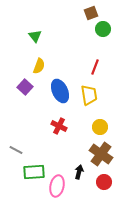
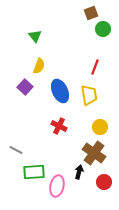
brown cross: moved 7 px left, 1 px up
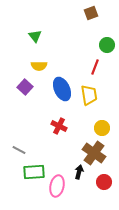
green circle: moved 4 px right, 16 px down
yellow semicircle: rotated 70 degrees clockwise
blue ellipse: moved 2 px right, 2 px up
yellow circle: moved 2 px right, 1 px down
gray line: moved 3 px right
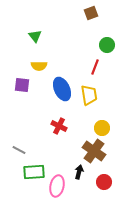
purple square: moved 3 px left, 2 px up; rotated 35 degrees counterclockwise
brown cross: moved 2 px up
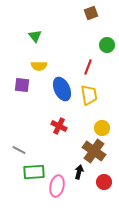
red line: moved 7 px left
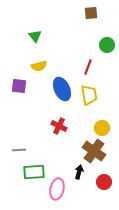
brown square: rotated 16 degrees clockwise
yellow semicircle: rotated 14 degrees counterclockwise
purple square: moved 3 px left, 1 px down
gray line: rotated 32 degrees counterclockwise
pink ellipse: moved 3 px down
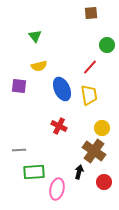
red line: moved 2 px right; rotated 21 degrees clockwise
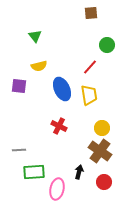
brown cross: moved 6 px right
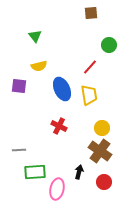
green circle: moved 2 px right
green rectangle: moved 1 px right
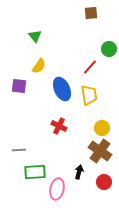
green circle: moved 4 px down
yellow semicircle: rotated 42 degrees counterclockwise
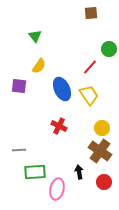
yellow trapezoid: rotated 25 degrees counterclockwise
black arrow: rotated 24 degrees counterclockwise
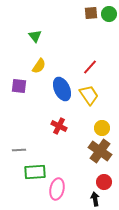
green circle: moved 35 px up
black arrow: moved 16 px right, 27 px down
